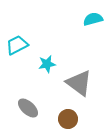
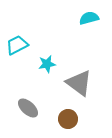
cyan semicircle: moved 4 px left, 1 px up
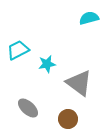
cyan trapezoid: moved 1 px right, 5 px down
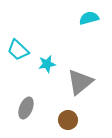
cyan trapezoid: rotated 110 degrees counterclockwise
gray triangle: moved 1 px right, 1 px up; rotated 44 degrees clockwise
gray ellipse: moved 2 px left; rotated 70 degrees clockwise
brown circle: moved 1 px down
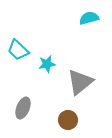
gray ellipse: moved 3 px left
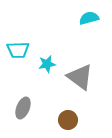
cyan trapezoid: rotated 45 degrees counterclockwise
gray triangle: moved 5 px up; rotated 44 degrees counterclockwise
